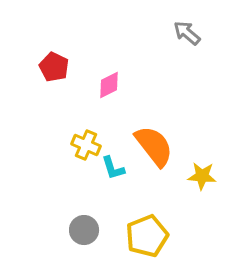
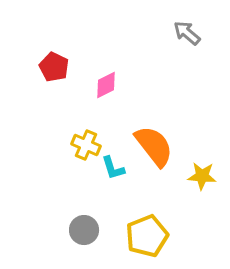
pink diamond: moved 3 px left
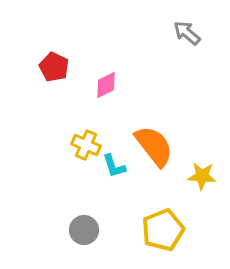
cyan L-shape: moved 1 px right, 2 px up
yellow pentagon: moved 16 px right, 6 px up
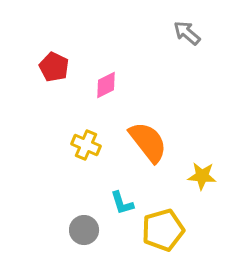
orange semicircle: moved 6 px left, 4 px up
cyan L-shape: moved 8 px right, 37 px down
yellow pentagon: rotated 6 degrees clockwise
